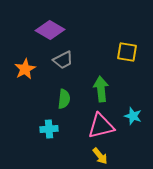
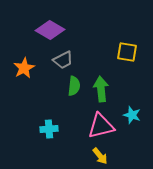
orange star: moved 1 px left, 1 px up
green semicircle: moved 10 px right, 13 px up
cyan star: moved 1 px left, 1 px up
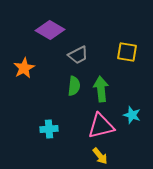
gray trapezoid: moved 15 px right, 5 px up
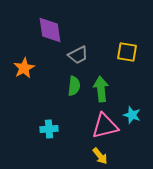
purple diamond: rotated 52 degrees clockwise
pink triangle: moved 4 px right
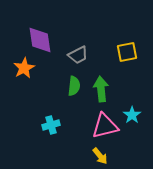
purple diamond: moved 10 px left, 10 px down
yellow square: rotated 20 degrees counterclockwise
cyan star: rotated 18 degrees clockwise
cyan cross: moved 2 px right, 4 px up; rotated 12 degrees counterclockwise
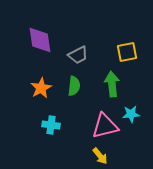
orange star: moved 17 px right, 20 px down
green arrow: moved 11 px right, 5 px up
cyan star: moved 1 px left, 1 px up; rotated 30 degrees clockwise
cyan cross: rotated 24 degrees clockwise
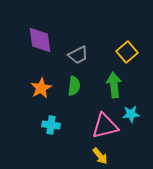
yellow square: rotated 30 degrees counterclockwise
green arrow: moved 2 px right, 1 px down
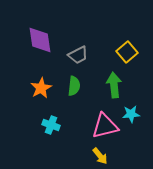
cyan cross: rotated 12 degrees clockwise
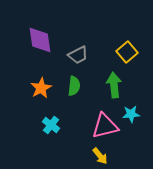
cyan cross: rotated 18 degrees clockwise
